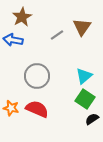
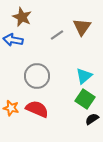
brown star: rotated 18 degrees counterclockwise
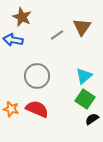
orange star: moved 1 px down
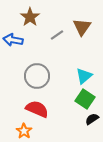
brown star: moved 8 px right; rotated 12 degrees clockwise
orange star: moved 13 px right, 22 px down; rotated 21 degrees clockwise
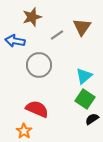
brown star: moved 2 px right; rotated 18 degrees clockwise
blue arrow: moved 2 px right, 1 px down
gray circle: moved 2 px right, 11 px up
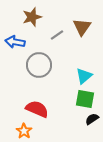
blue arrow: moved 1 px down
green square: rotated 24 degrees counterclockwise
